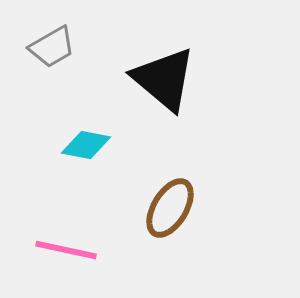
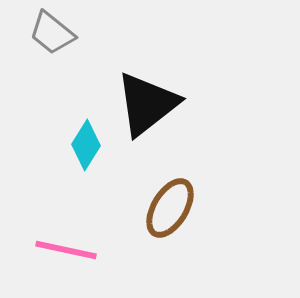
gray trapezoid: moved 14 px up; rotated 69 degrees clockwise
black triangle: moved 17 px left, 25 px down; rotated 42 degrees clockwise
cyan diamond: rotated 69 degrees counterclockwise
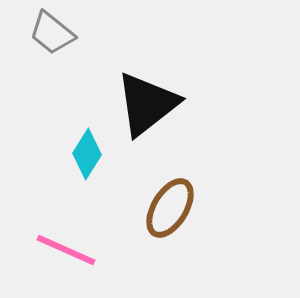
cyan diamond: moved 1 px right, 9 px down
pink line: rotated 12 degrees clockwise
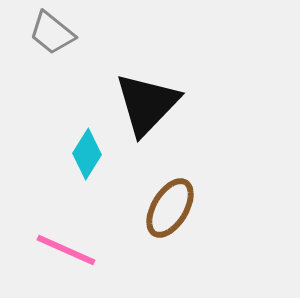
black triangle: rotated 8 degrees counterclockwise
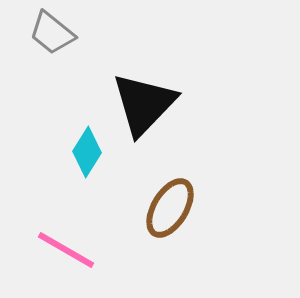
black triangle: moved 3 px left
cyan diamond: moved 2 px up
pink line: rotated 6 degrees clockwise
